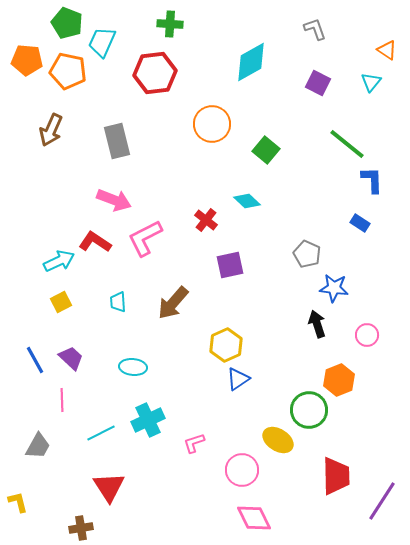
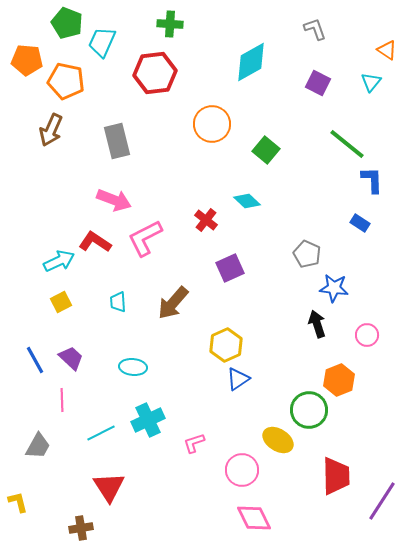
orange pentagon at (68, 71): moved 2 px left, 10 px down
purple square at (230, 265): moved 3 px down; rotated 12 degrees counterclockwise
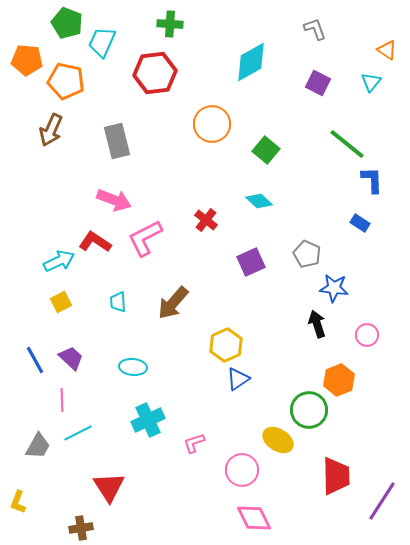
cyan diamond at (247, 201): moved 12 px right
purple square at (230, 268): moved 21 px right, 6 px up
cyan line at (101, 433): moved 23 px left
yellow L-shape at (18, 502): rotated 145 degrees counterclockwise
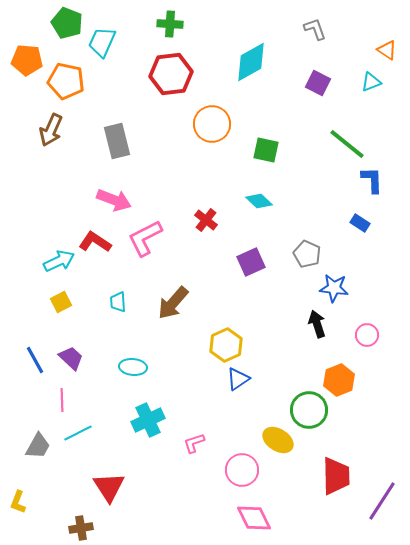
red hexagon at (155, 73): moved 16 px right, 1 px down
cyan triangle at (371, 82): rotated 30 degrees clockwise
green square at (266, 150): rotated 28 degrees counterclockwise
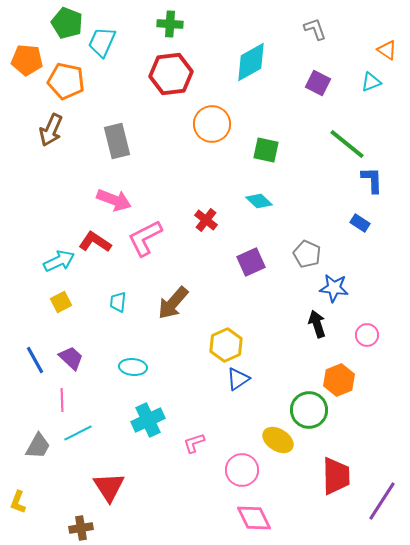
cyan trapezoid at (118, 302): rotated 10 degrees clockwise
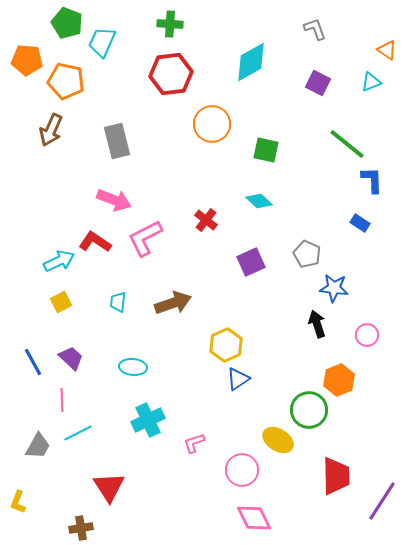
brown arrow at (173, 303): rotated 150 degrees counterclockwise
blue line at (35, 360): moved 2 px left, 2 px down
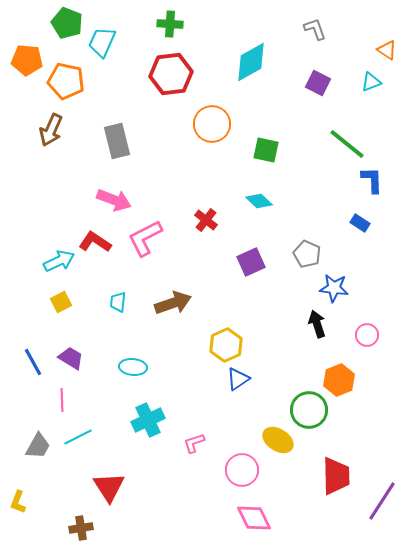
purple trapezoid at (71, 358): rotated 12 degrees counterclockwise
cyan line at (78, 433): moved 4 px down
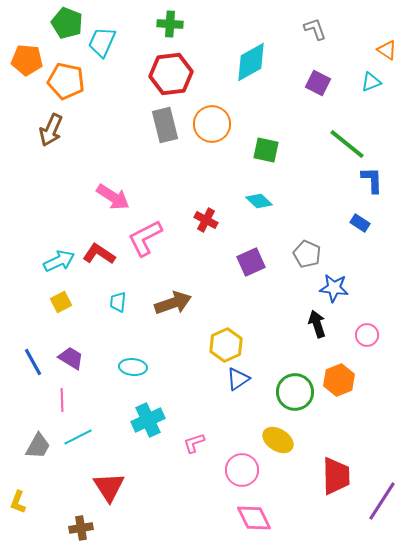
gray rectangle at (117, 141): moved 48 px right, 16 px up
pink arrow at (114, 200): moved 1 px left, 3 px up; rotated 12 degrees clockwise
red cross at (206, 220): rotated 10 degrees counterclockwise
red L-shape at (95, 242): moved 4 px right, 12 px down
green circle at (309, 410): moved 14 px left, 18 px up
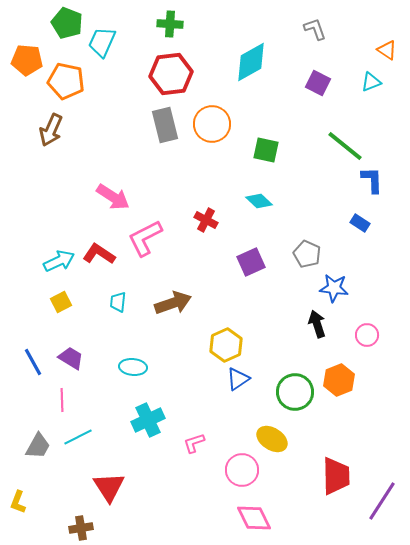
green line at (347, 144): moved 2 px left, 2 px down
yellow ellipse at (278, 440): moved 6 px left, 1 px up
